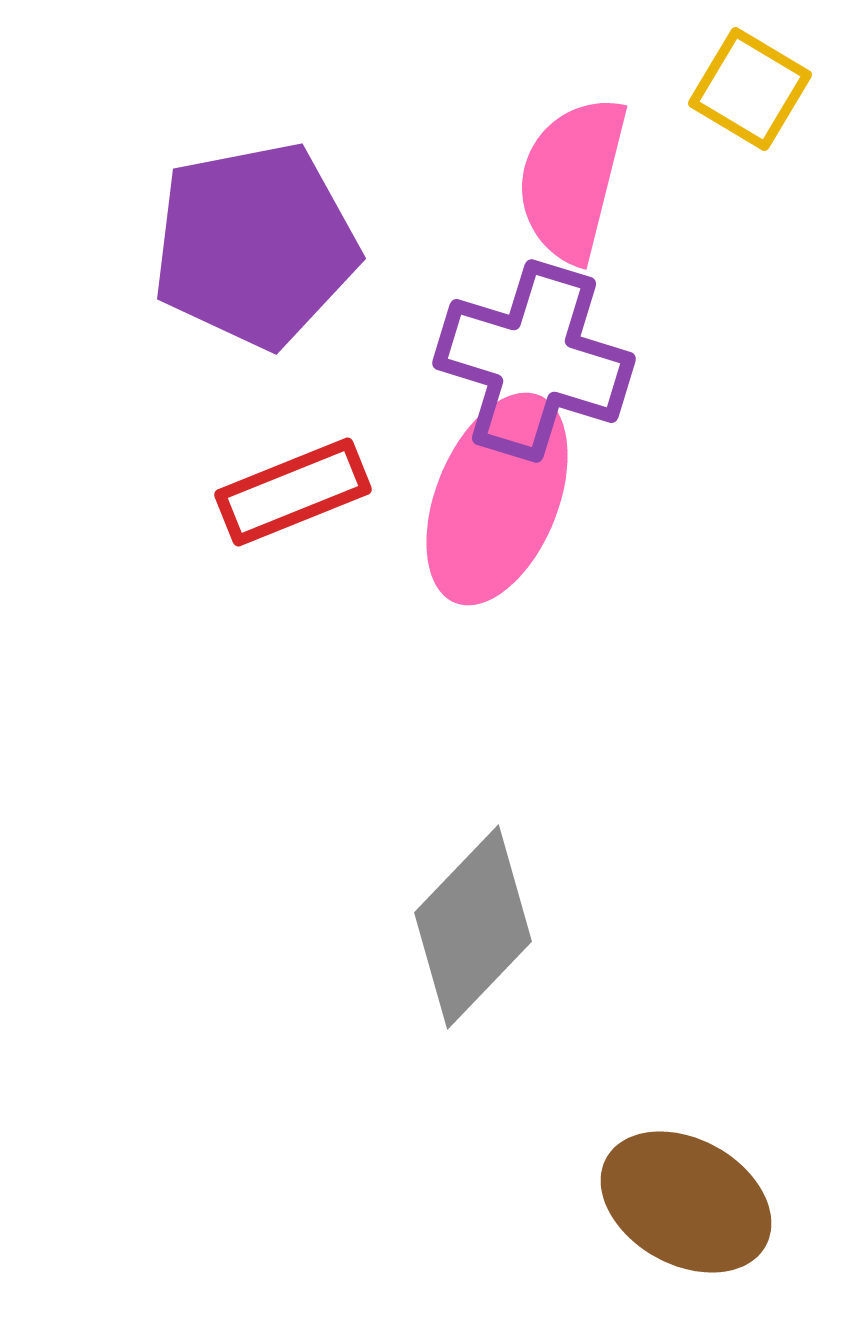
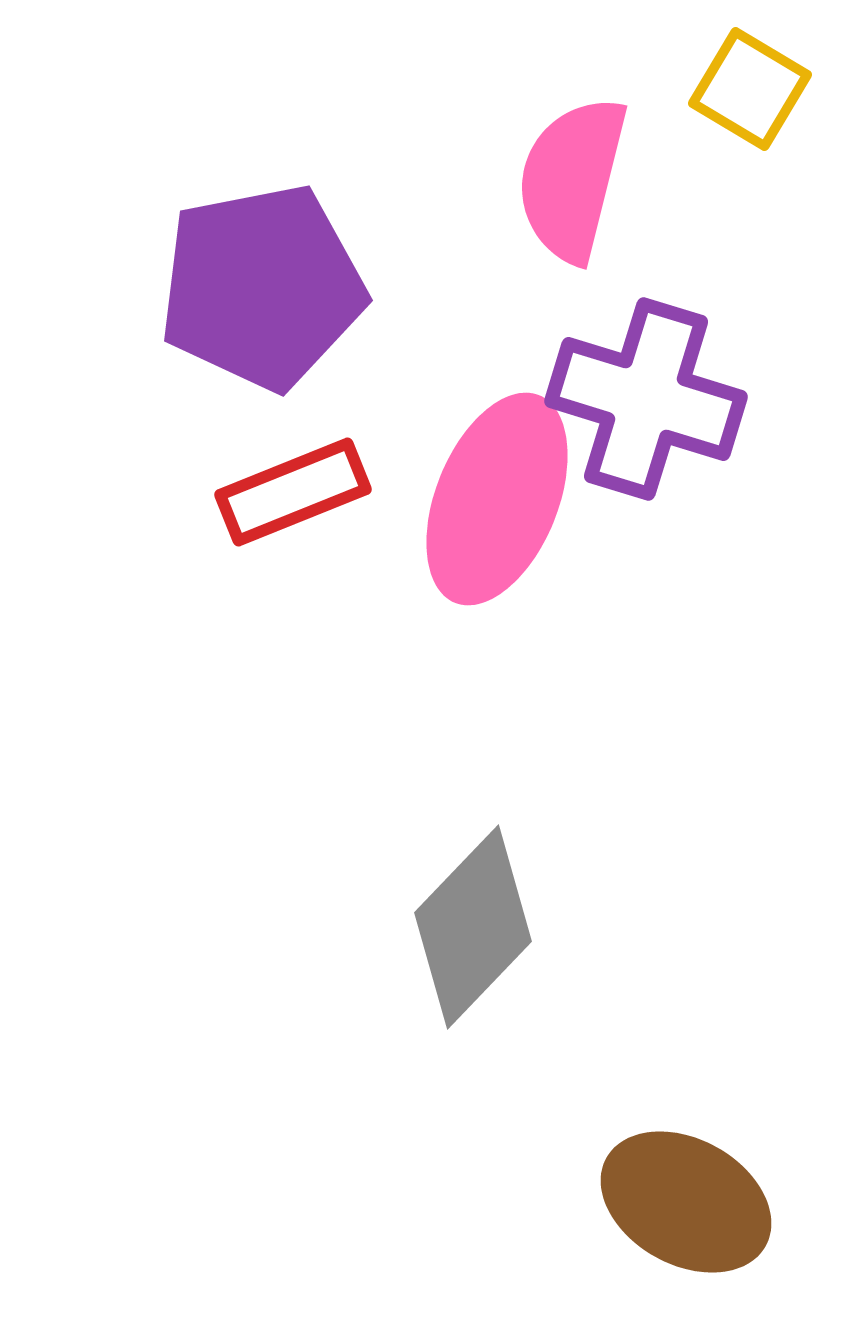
purple pentagon: moved 7 px right, 42 px down
purple cross: moved 112 px right, 38 px down
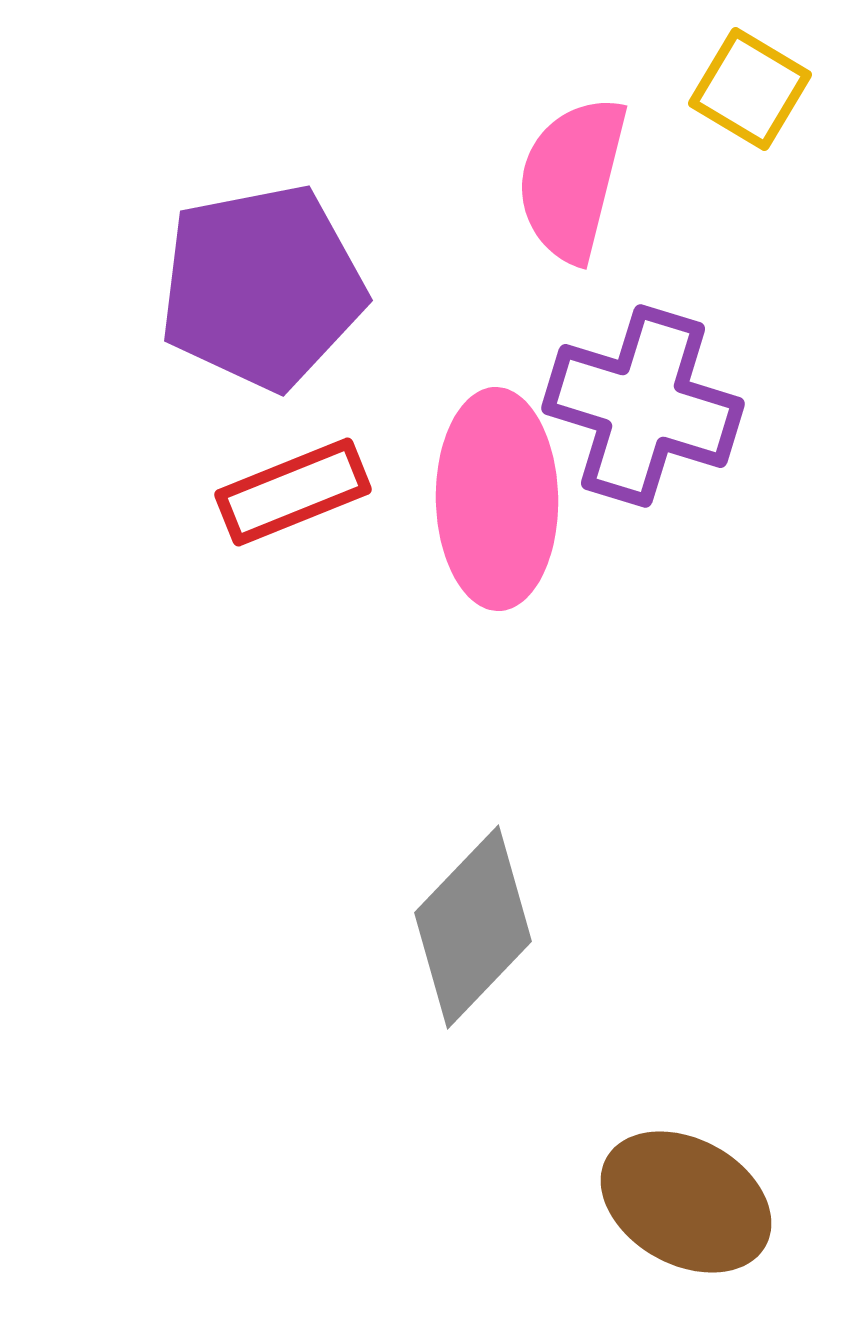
purple cross: moved 3 px left, 7 px down
pink ellipse: rotated 23 degrees counterclockwise
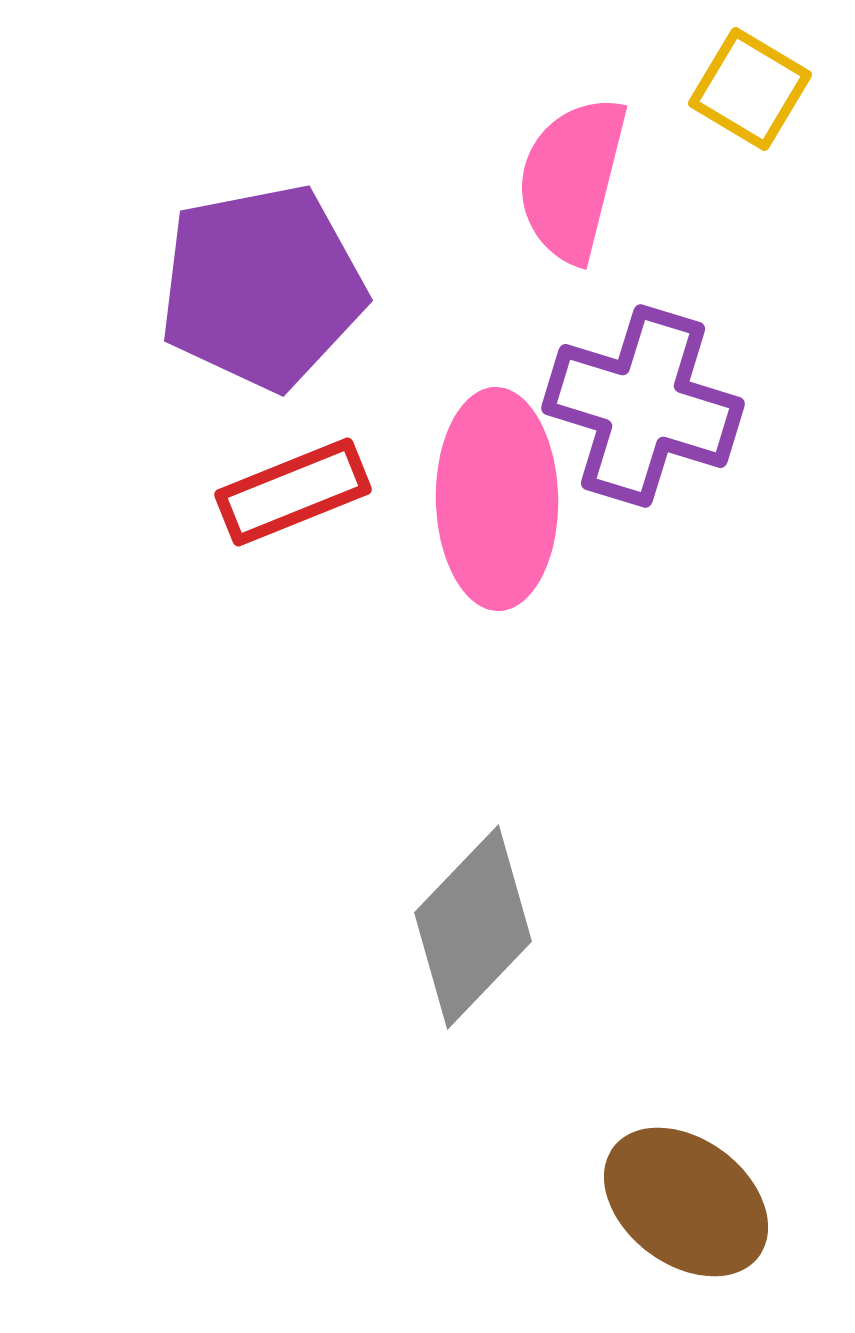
brown ellipse: rotated 8 degrees clockwise
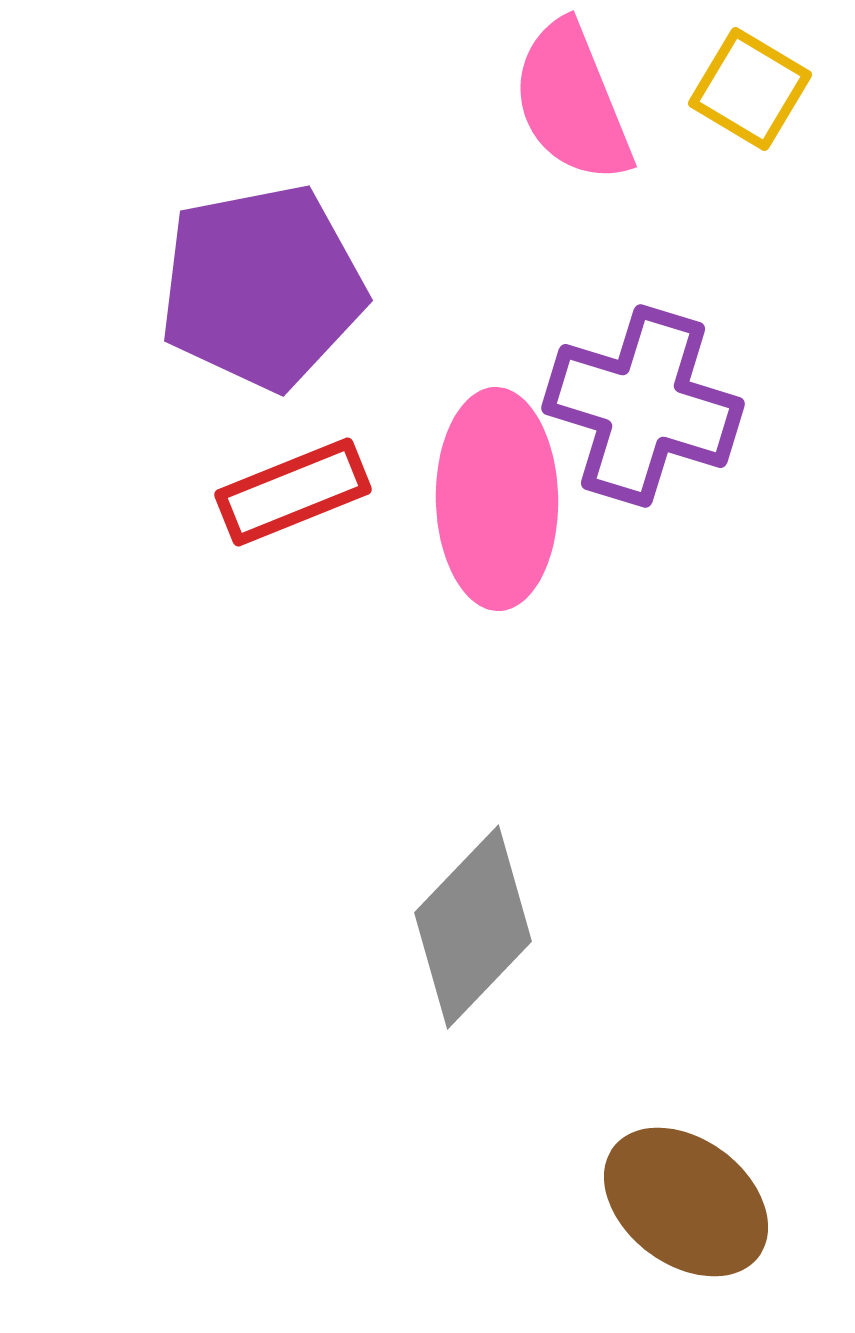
pink semicircle: moved 77 px up; rotated 36 degrees counterclockwise
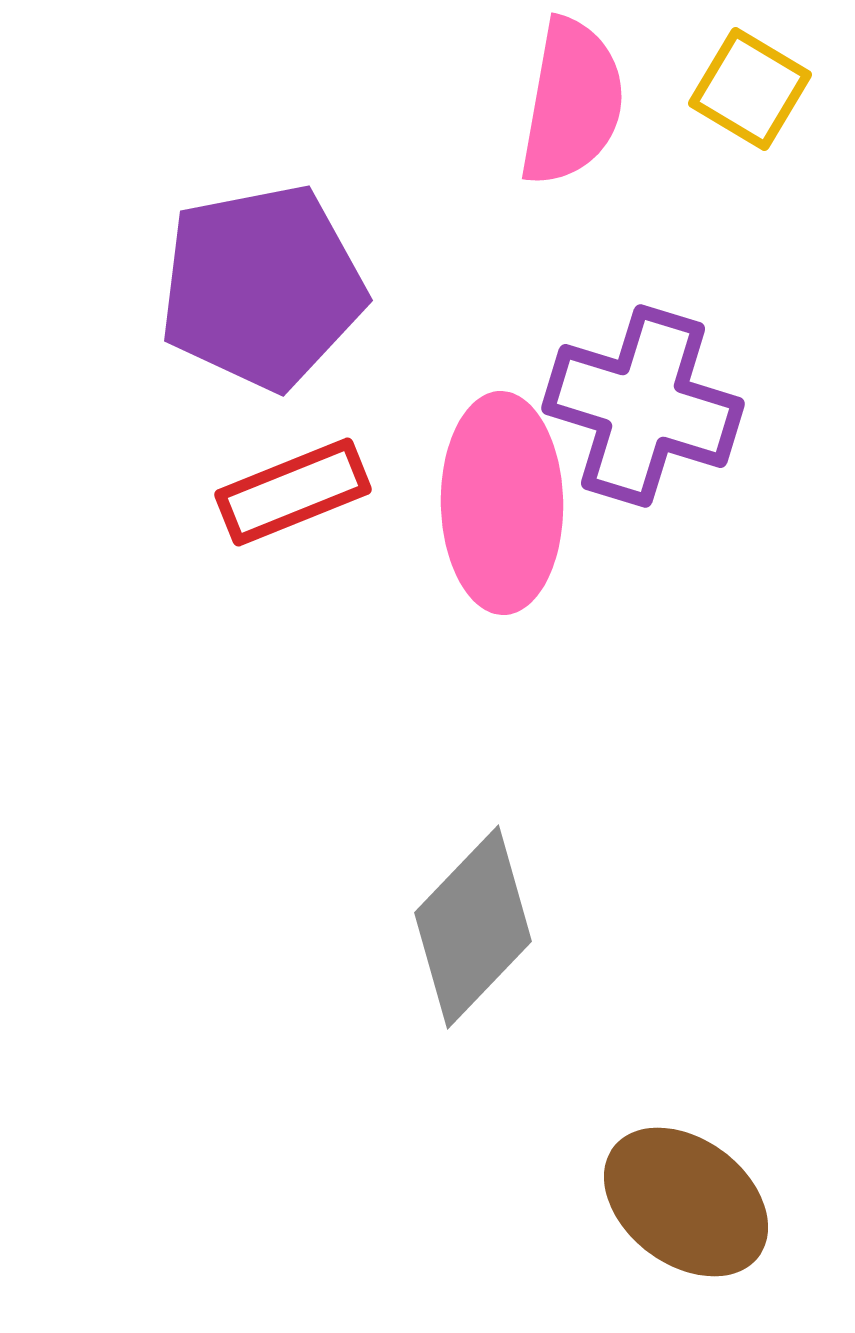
pink semicircle: rotated 148 degrees counterclockwise
pink ellipse: moved 5 px right, 4 px down
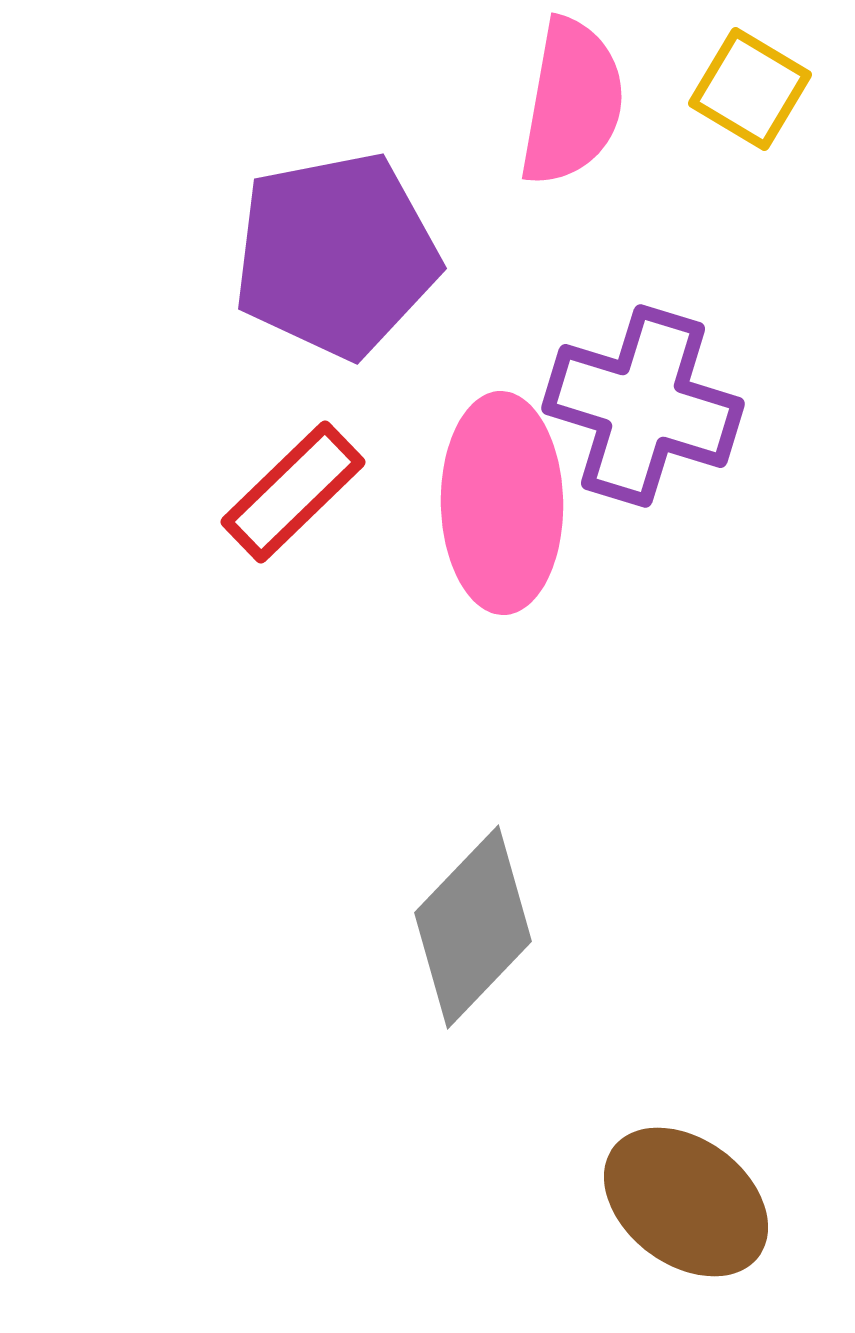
purple pentagon: moved 74 px right, 32 px up
red rectangle: rotated 22 degrees counterclockwise
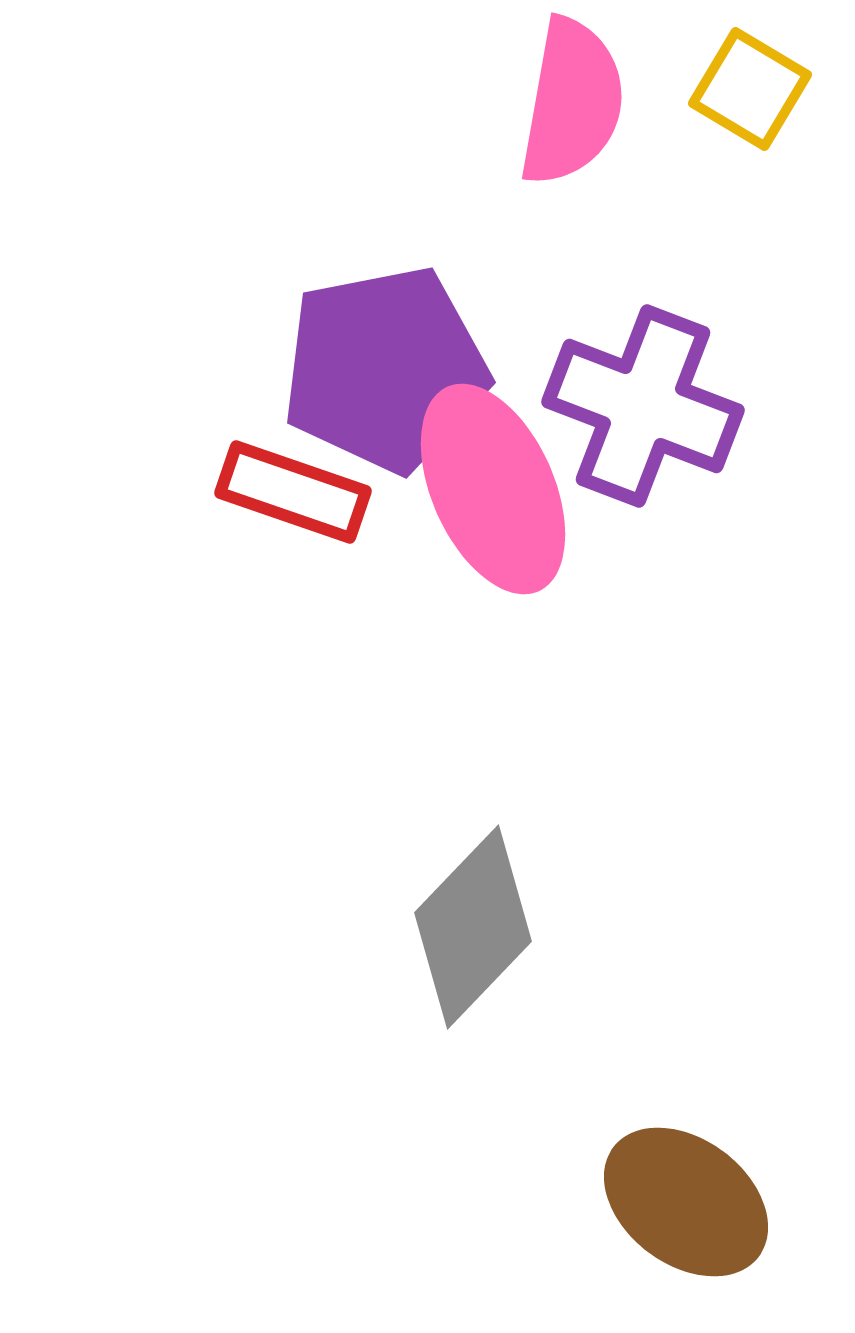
purple pentagon: moved 49 px right, 114 px down
purple cross: rotated 4 degrees clockwise
red rectangle: rotated 63 degrees clockwise
pink ellipse: moved 9 px left, 14 px up; rotated 23 degrees counterclockwise
